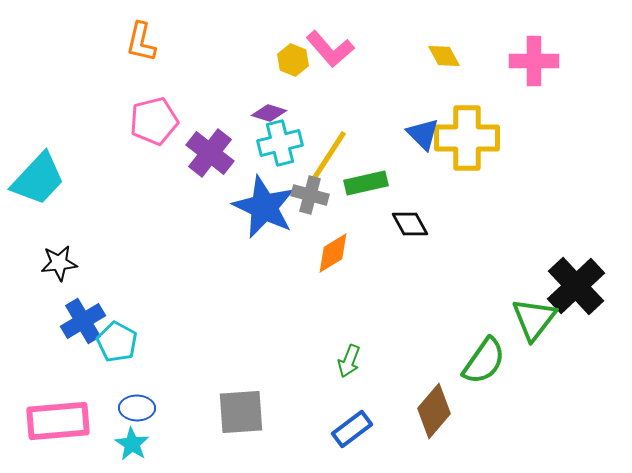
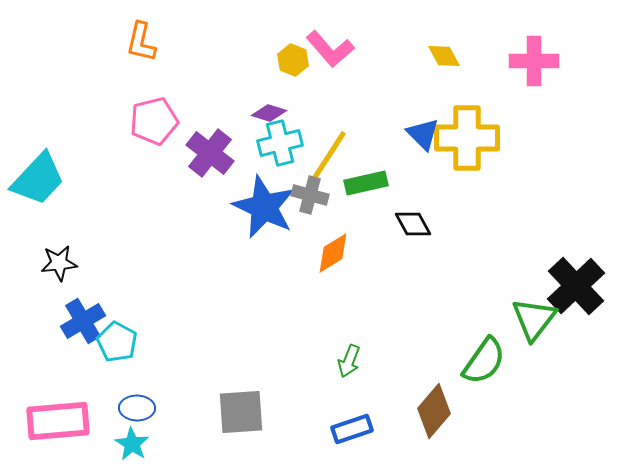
black diamond: moved 3 px right
blue rectangle: rotated 18 degrees clockwise
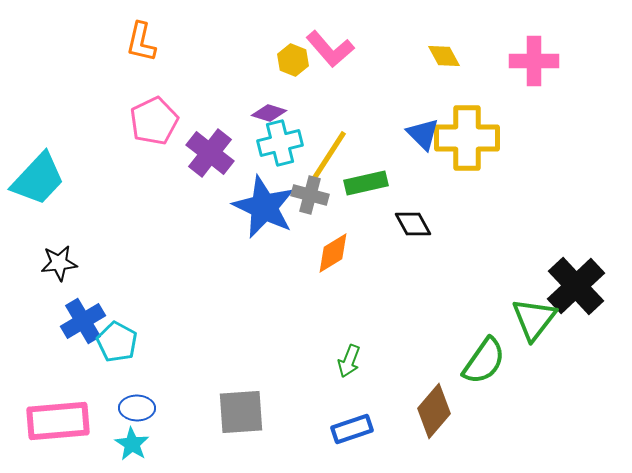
pink pentagon: rotated 12 degrees counterclockwise
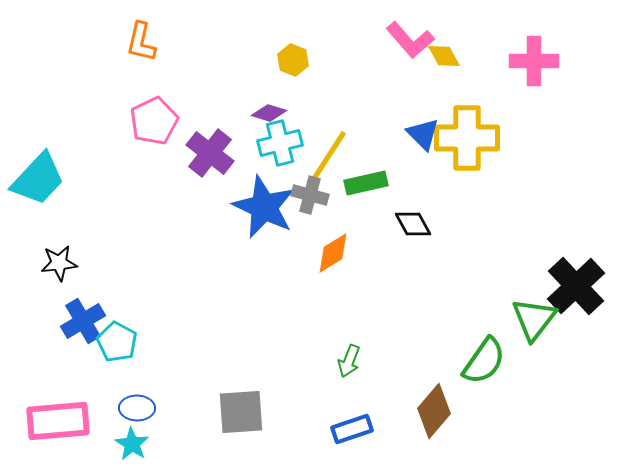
pink L-shape: moved 80 px right, 9 px up
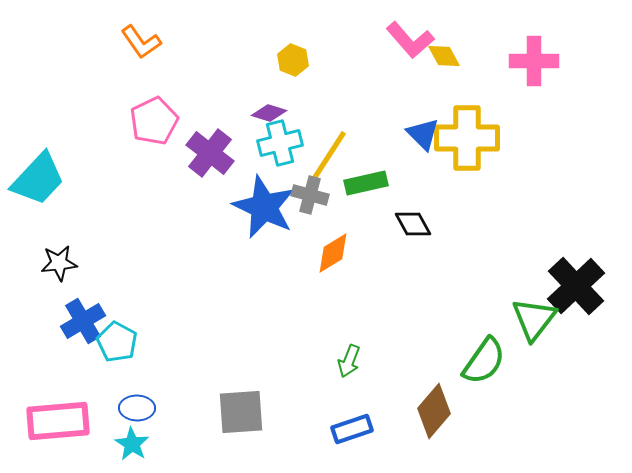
orange L-shape: rotated 48 degrees counterclockwise
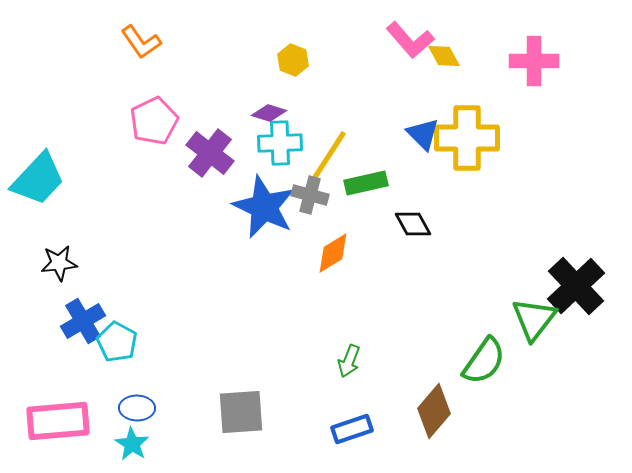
cyan cross: rotated 12 degrees clockwise
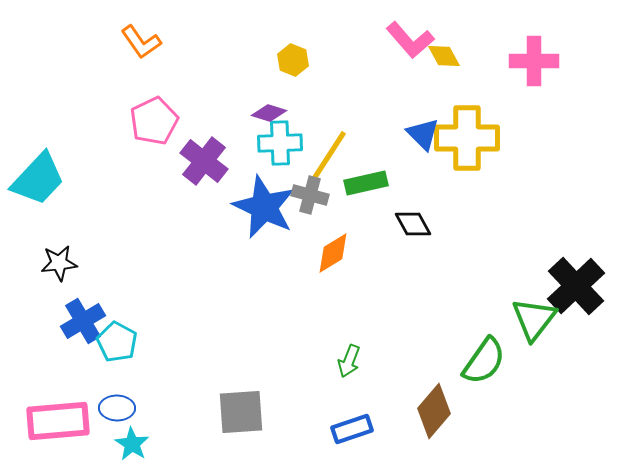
purple cross: moved 6 px left, 8 px down
blue ellipse: moved 20 px left
